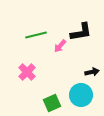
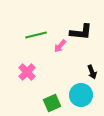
black L-shape: rotated 15 degrees clockwise
black arrow: rotated 80 degrees clockwise
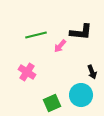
pink cross: rotated 12 degrees counterclockwise
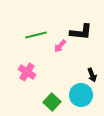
black arrow: moved 3 px down
green square: moved 1 px up; rotated 24 degrees counterclockwise
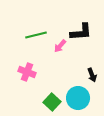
black L-shape: rotated 10 degrees counterclockwise
pink cross: rotated 12 degrees counterclockwise
cyan circle: moved 3 px left, 3 px down
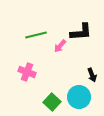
cyan circle: moved 1 px right, 1 px up
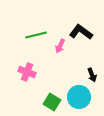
black L-shape: rotated 140 degrees counterclockwise
pink arrow: rotated 16 degrees counterclockwise
green square: rotated 12 degrees counterclockwise
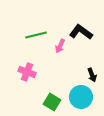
cyan circle: moved 2 px right
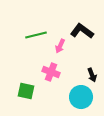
black L-shape: moved 1 px right, 1 px up
pink cross: moved 24 px right
green square: moved 26 px left, 11 px up; rotated 18 degrees counterclockwise
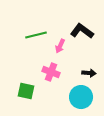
black arrow: moved 3 px left, 2 px up; rotated 64 degrees counterclockwise
